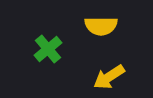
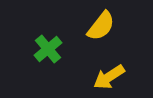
yellow semicircle: rotated 52 degrees counterclockwise
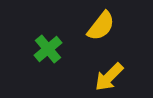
yellow arrow: rotated 12 degrees counterclockwise
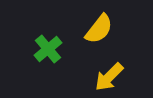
yellow semicircle: moved 2 px left, 3 px down
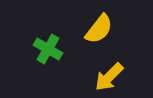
green cross: rotated 20 degrees counterclockwise
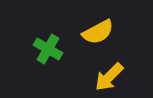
yellow semicircle: moved 1 px left, 3 px down; rotated 24 degrees clockwise
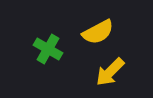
yellow arrow: moved 1 px right, 5 px up
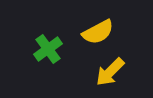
green cross: rotated 24 degrees clockwise
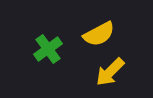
yellow semicircle: moved 1 px right, 2 px down
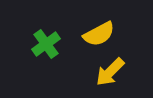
green cross: moved 2 px left, 5 px up
